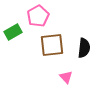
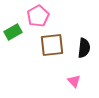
pink triangle: moved 8 px right, 4 px down
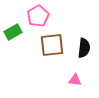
pink triangle: moved 1 px right, 1 px up; rotated 40 degrees counterclockwise
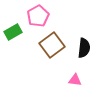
brown square: rotated 30 degrees counterclockwise
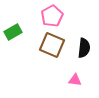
pink pentagon: moved 14 px right
brown square: rotated 30 degrees counterclockwise
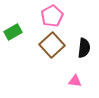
brown square: rotated 25 degrees clockwise
pink triangle: moved 1 px down
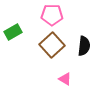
pink pentagon: moved 1 px up; rotated 30 degrees clockwise
black semicircle: moved 2 px up
pink triangle: moved 10 px left, 2 px up; rotated 24 degrees clockwise
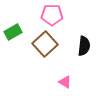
brown square: moved 7 px left, 1 px up
pink triangle: moved 3 px down
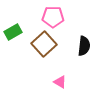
pink pentagon: moved 1 px right, 2 px down
brown square: moved 1 px left
pink triangle: moved 5 px left
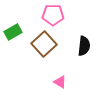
pink pentagon: moved 2 px up
